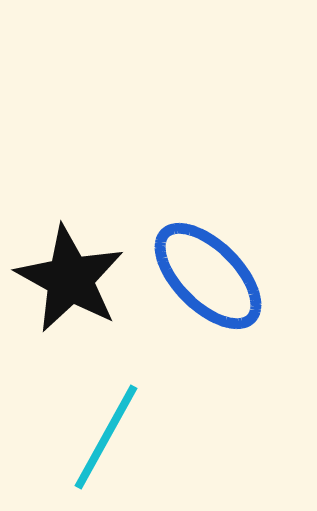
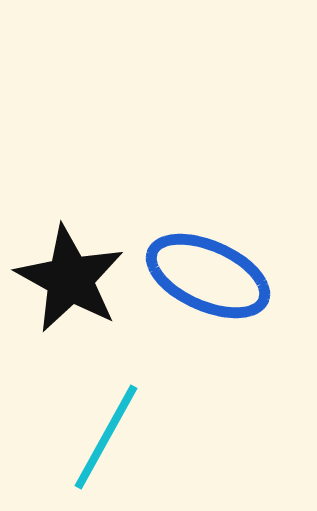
blue ellipse: rotated 21 degrees counterclockwise
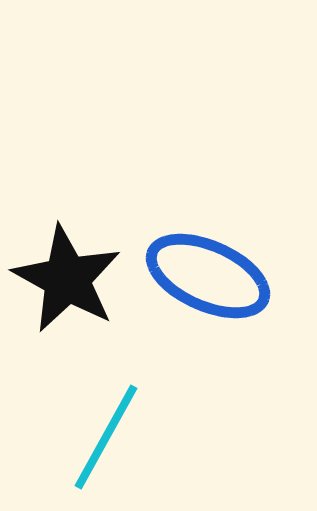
black star: moved 3 px left
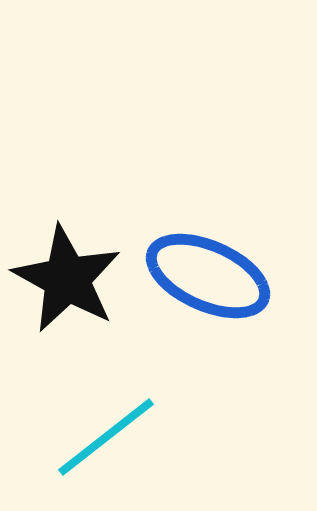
cyan line: rotated 23 degrees clockwise
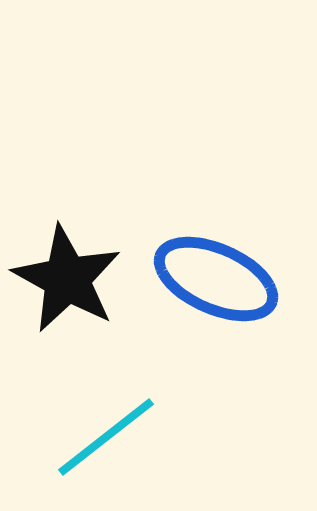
blue ellipse: moved 8 px right, 3 px down
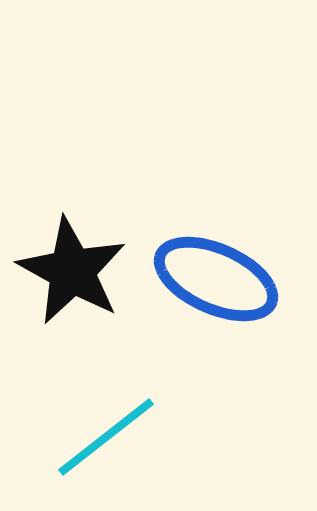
black star: moved 5 px right, 8 px up
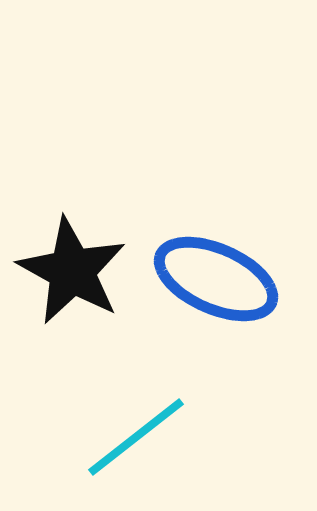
cyan line: moved 30 px right
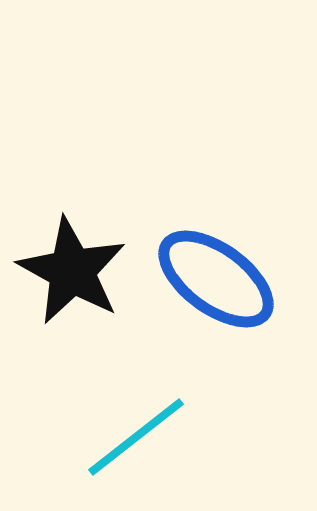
blue ellipse: rotated 12 degrees clockwise
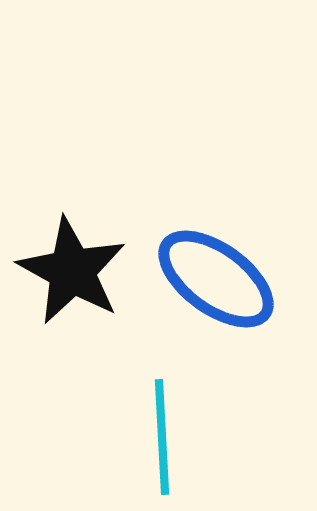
cyan line: moved 26 px right; rotated 55 degrees counterclockwise
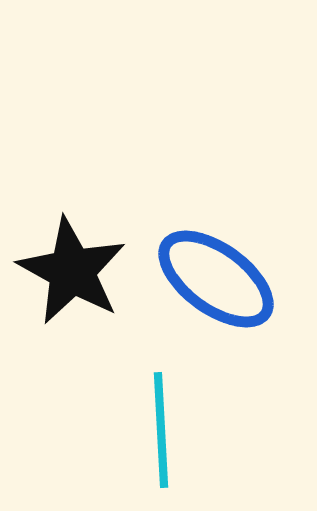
cyan line: moved 1 px left, 7 px up
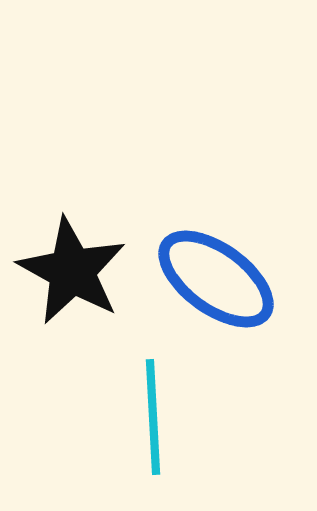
cyan line: moved 8 px left, 13 px up
